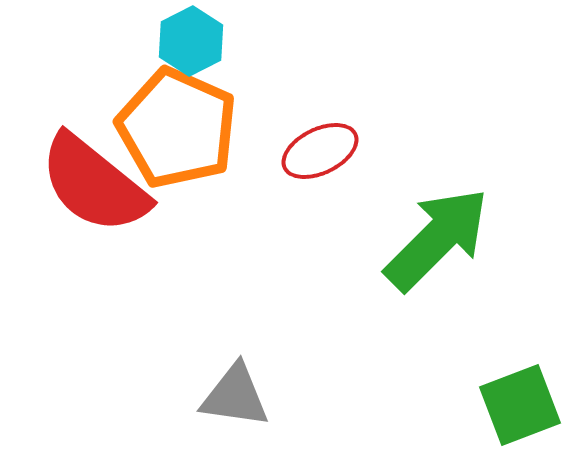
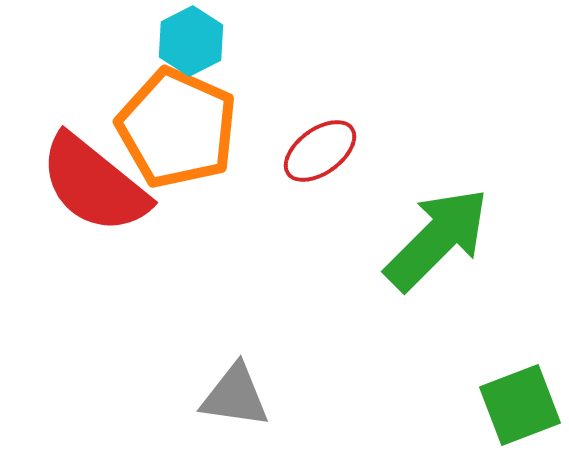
red ellipse: rotated 10 degrees counterclockwise
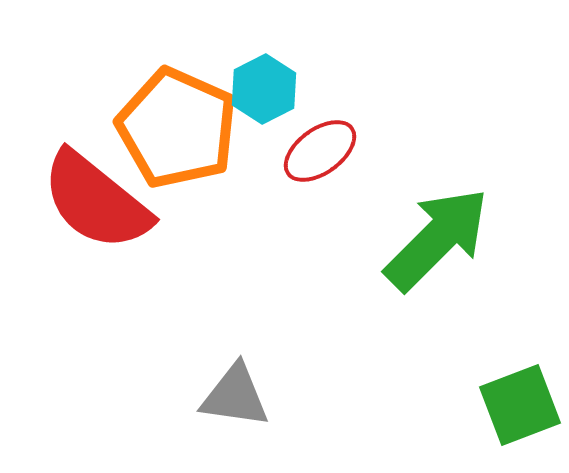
cyan hexagon: moved 73 px right, 48 px down
red semicircle: moved 2 px right, 17 px down
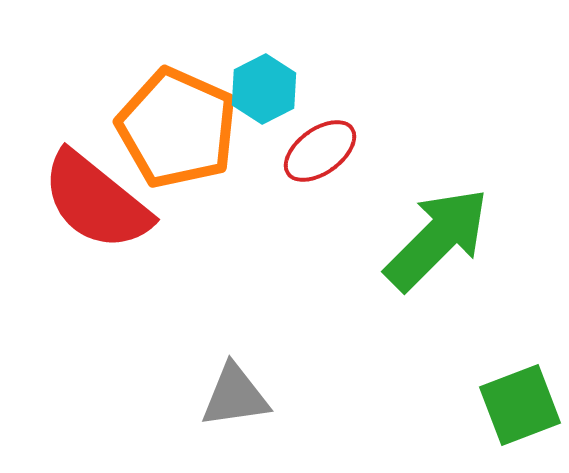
gray triangle: rotated 16 degrees counterclockwise
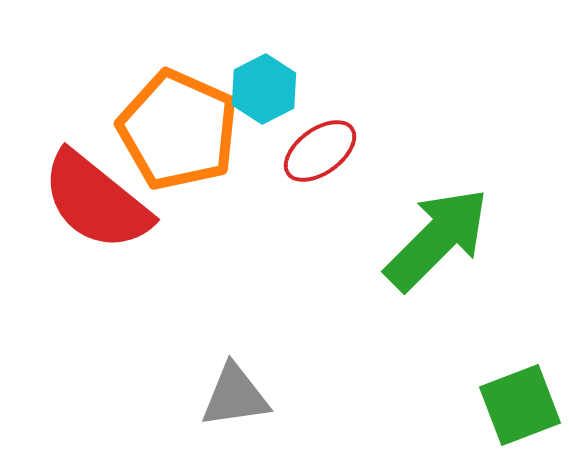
orange pentagon: moved 1 px right, 2 px down
